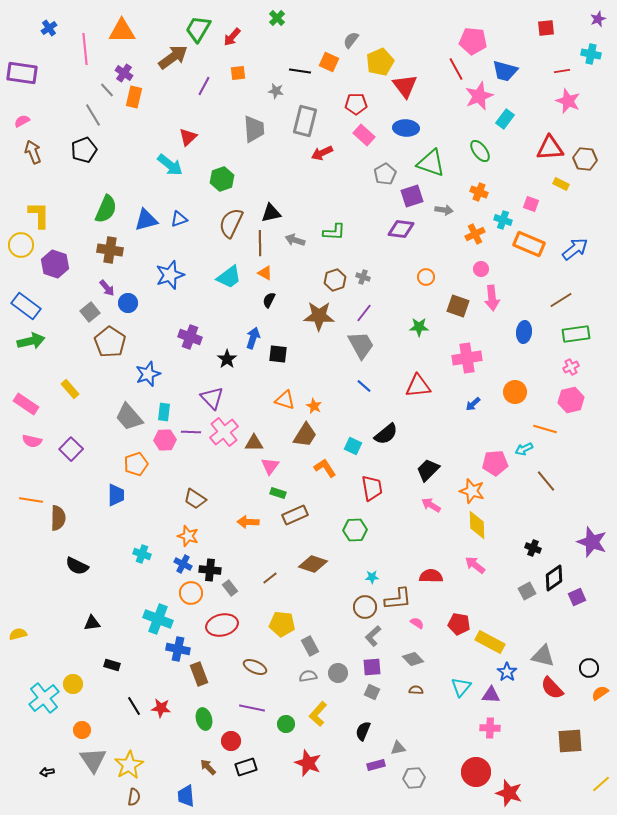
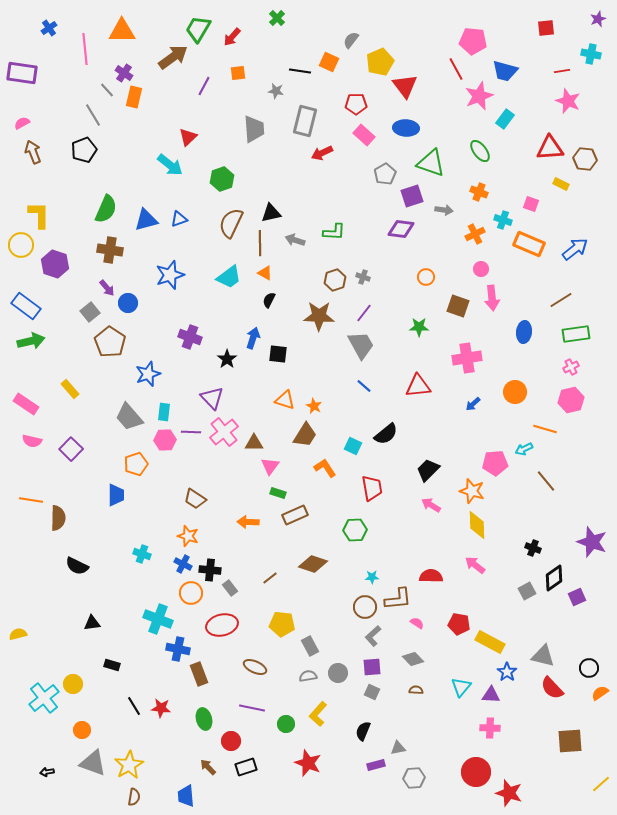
pink semicircle at (22, 121): moved 2 px down
gray triangle at (93, 760): moved 3 px down; rotated 36 degrees counterclockwise
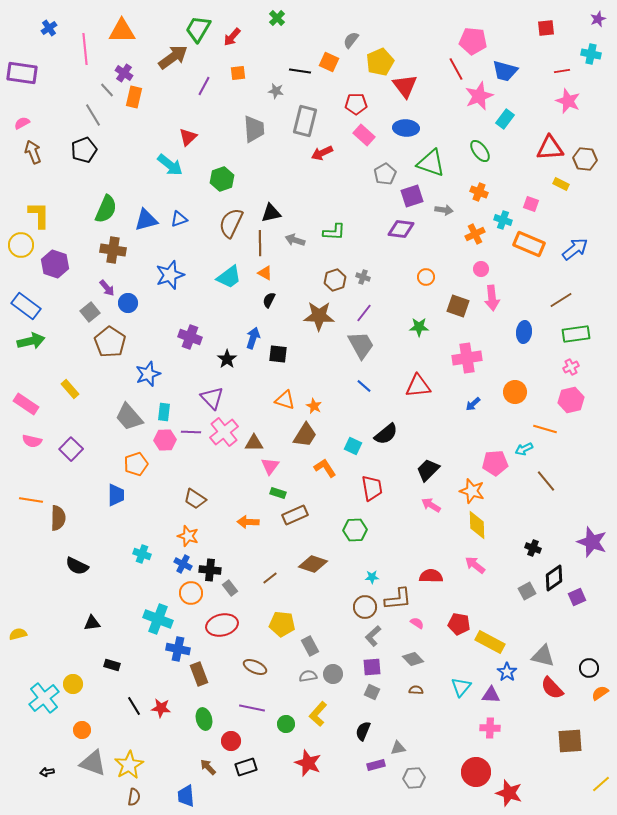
brown cross at (110, 250): moved 3 px right
gray circle at (338, 673): moved 5 px left, 1 px down
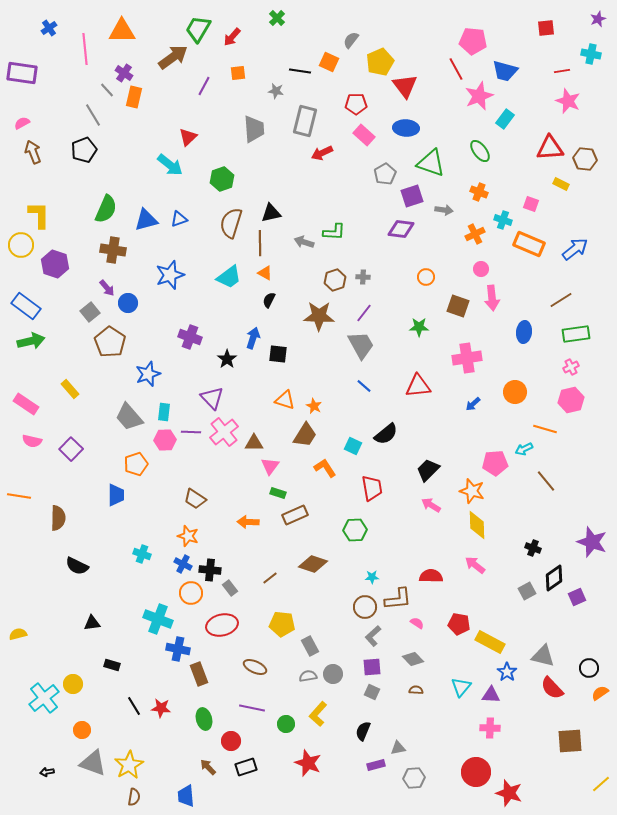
brown semicircle at (231, 223): rotated 8 degrees counterclockwise
gray arrow at (295, 240): moved 9 px right, 2 px down
gray cross at (363, 277): rotated 16 degrees counterclockwise
orange line at (31, 500): moved 12 px left, 4 px up
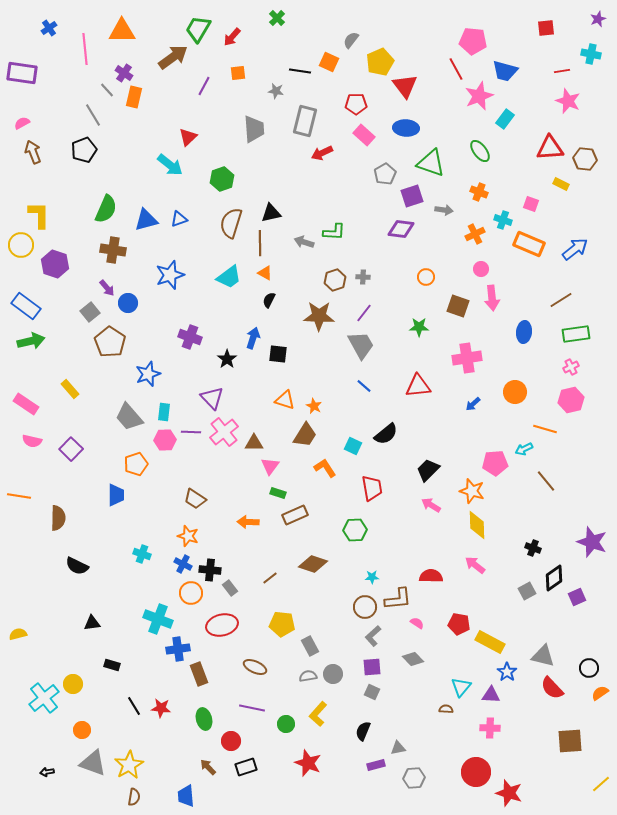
blue cross at (178, 649): rotated 20 degrees counterclockwise
brown semicircle at (416, 690): moved 30 px right, 19 px down
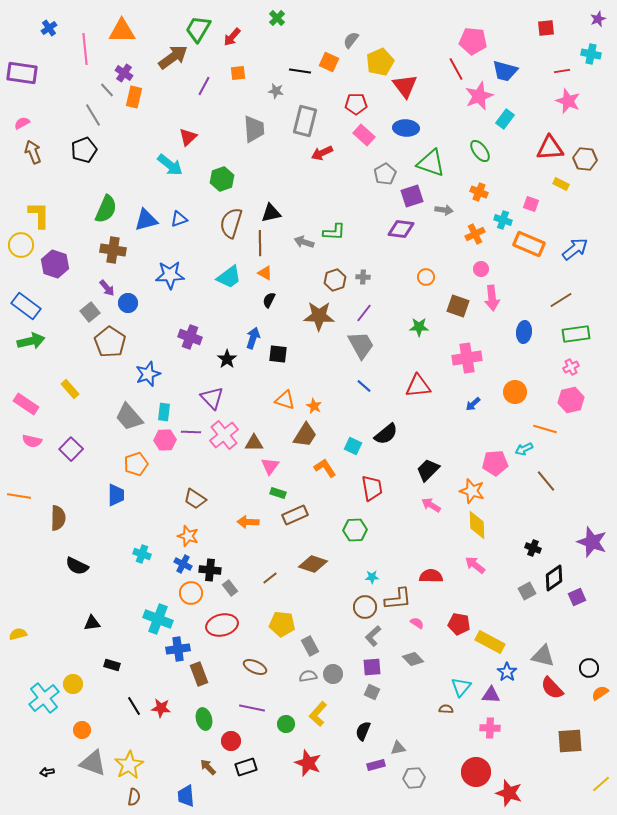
blue star at (170, 275): rotated 16 degrees clockwise
pink cross at (224, 432): moved 3 px down
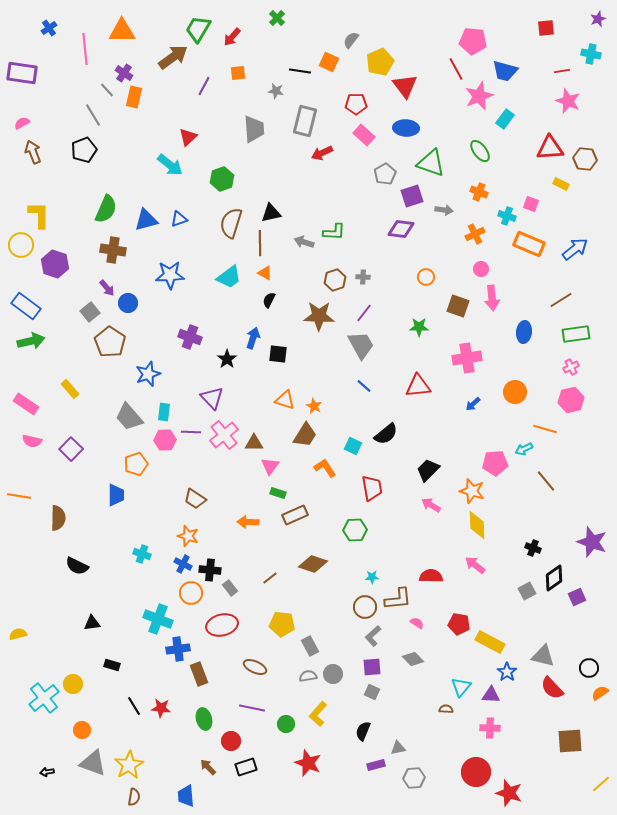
cyan cross at (503, 220): moved 4 px right, 4 px up
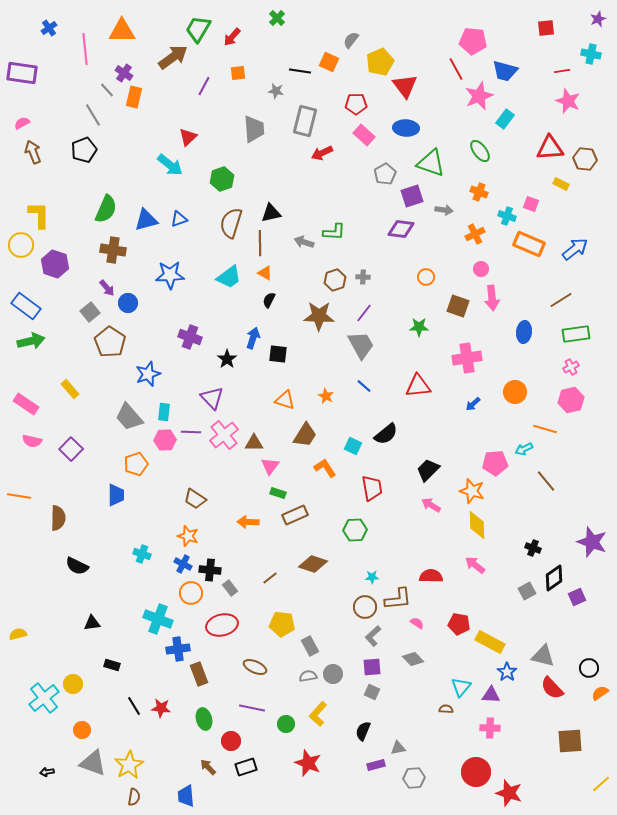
orange star at (314, 406): moved 12 px right, 10 px up
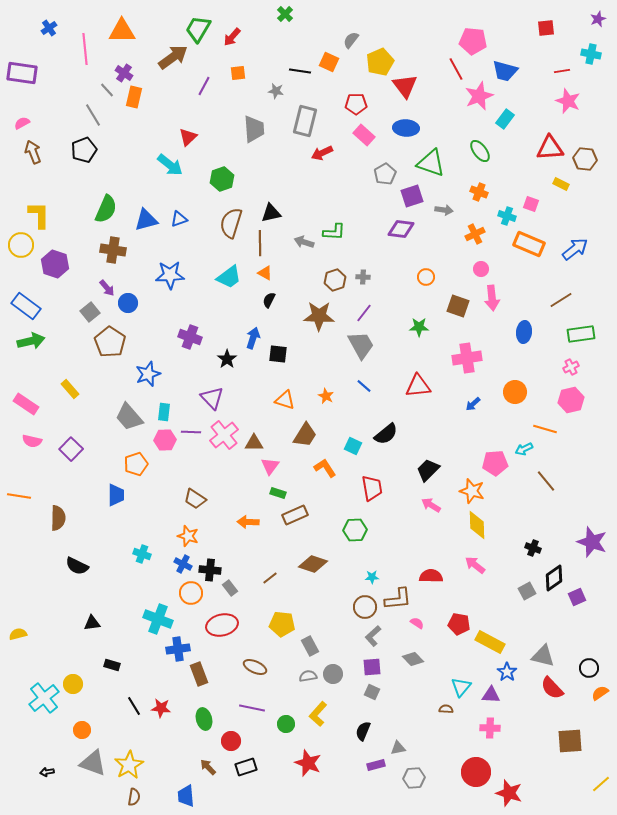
green cross at (277, 18): moved 8 px right, 4 px up
green rectangle at (576, 334): moved 5 px right
